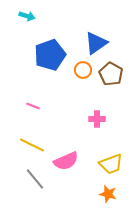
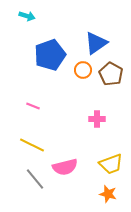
pink semicircle: moved 1 px left, 6 px down; rotated 10 degrees clockwise
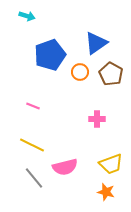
orange circle: moved 3 px left, 2 px down
gray line: moved 1 px left, 1 px up
orange star: moved 2 px left, 2 px up
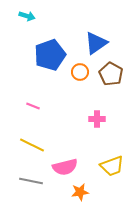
yellow trapezoid: moved 1 px right, 2 px down
gray line: moved 3 px left, 3 px down; rotated 40 degrees counterclockwise
orange star: moved 26 px left; rotated 24 degrees counterclockwise
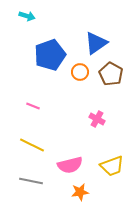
pink cross: rotated 28 degrees clockwise
pink semicircle: moved 5 px right, 2 px up
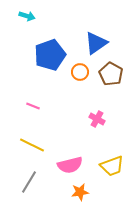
gray line: moved 2 px left, 1 px down; rotated 70 degrees counterclockwise
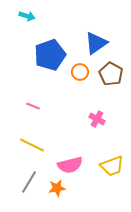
orange star: moved 23 px left, 4 px up
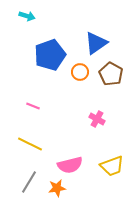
yellow line: moved 2 px left, 1 px up
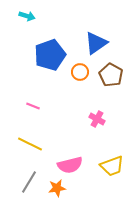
brown pentagon: moved 1 px down
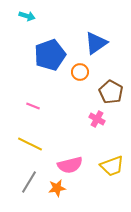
brown pentagon: moved 17 px down
